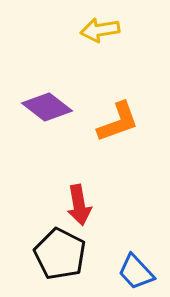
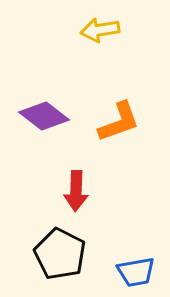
purple diamond: moved 3 px left, 9 px down
orange L-shape: moved 1 px right
red arrow: moved 3 px left, 14 px up; rotated 12 degrees clockwise
blue trapezoid: rotated 57 degrees counterclockwise
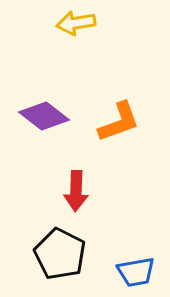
yellow arrow: moved 24 px left, 7 px up
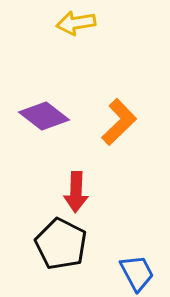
orange L-shape: rotated 24 degrees counterclockwise
red arrow: moved 1 px down
black pentagon: moved 1 px right, 10 px up
blue trapezoid: moved 1 px right, 1 px down; rotated 108 degrees counterclockwise
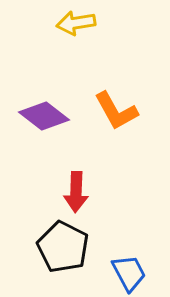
orange L-shape: moved 3 px left, 11 px up; rotated 105 degrees clockwise
black pentagon: moved 2 px right, 3 px down
blue trapezoid: moved 8 px left
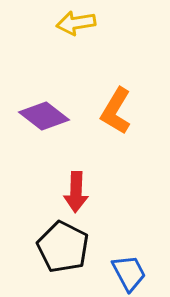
orange L-shape: rotated 60 degrees clockwise
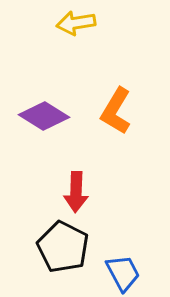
purple diamond: rotated 6 degrees counterclockwise
blue trapezoid: moved 6 px left
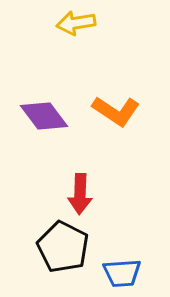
orange L-shape: rotated 87 degrees counterclockwise
purple diamond: rotated 21 degrees clockwise
red arrow: moved 4 px right, 2 px down
blue trapezoid: moved 1 px left; rotated 114 degrees clockwise
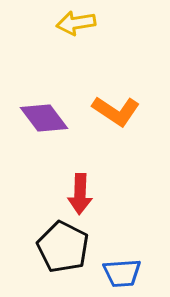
purple diamond: moved 2 px down
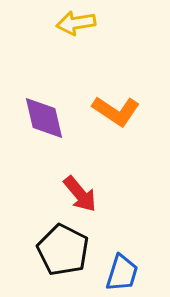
purple diamond: rotated 24 degrees clockwise
red arrow: rotated 42 degrees counterclockwise
black pentagon: moved 3 px down
blue trapezoid: rotated 69 degrees counterclockwise
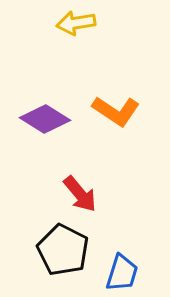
purple diamond: moved 1 px right, 1 px down; rotated 45 degrees counterclockwise
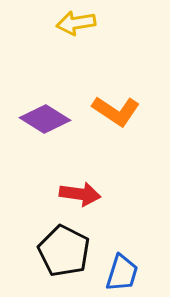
red arrow: rotated 42 degrees counterclockwise
black pentagon: moved 1 px right, 1 px down
